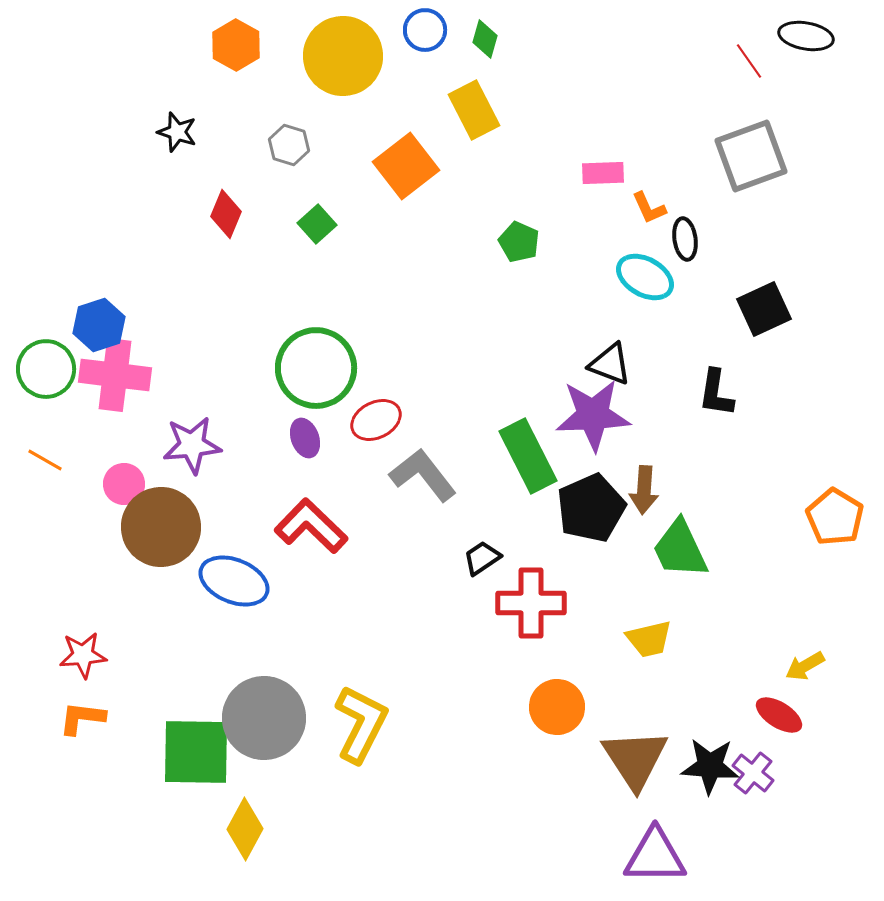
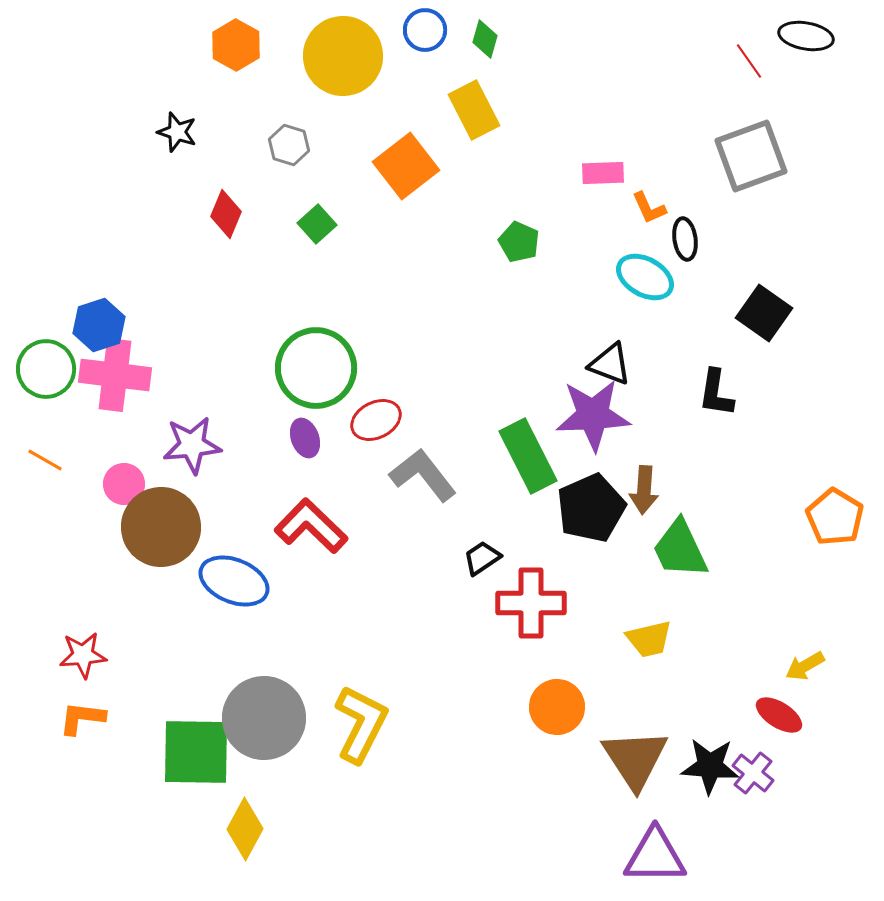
black square at (764, 309): moved 4 px down; rotated 30 degrees counterclockwise
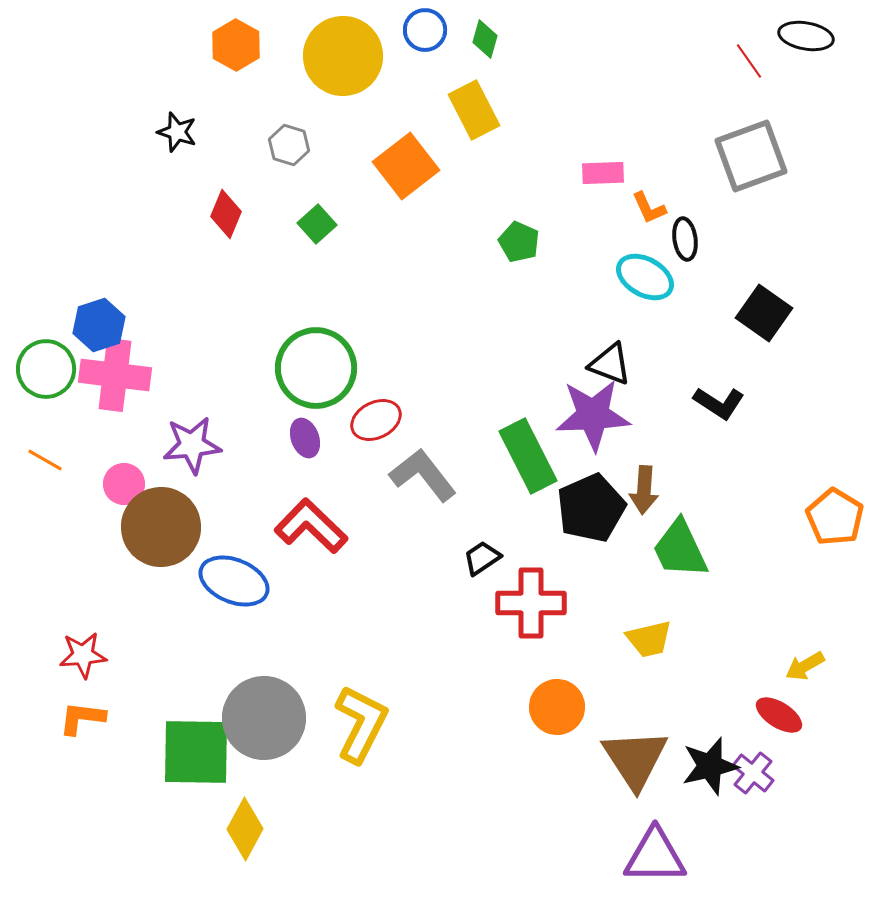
black L-shape at (716, 393): moved 3 px right, 10 px down; rotated 66 degrees counterclockwise
black star at (710, 766): rotated 18 degrees counterclockwise
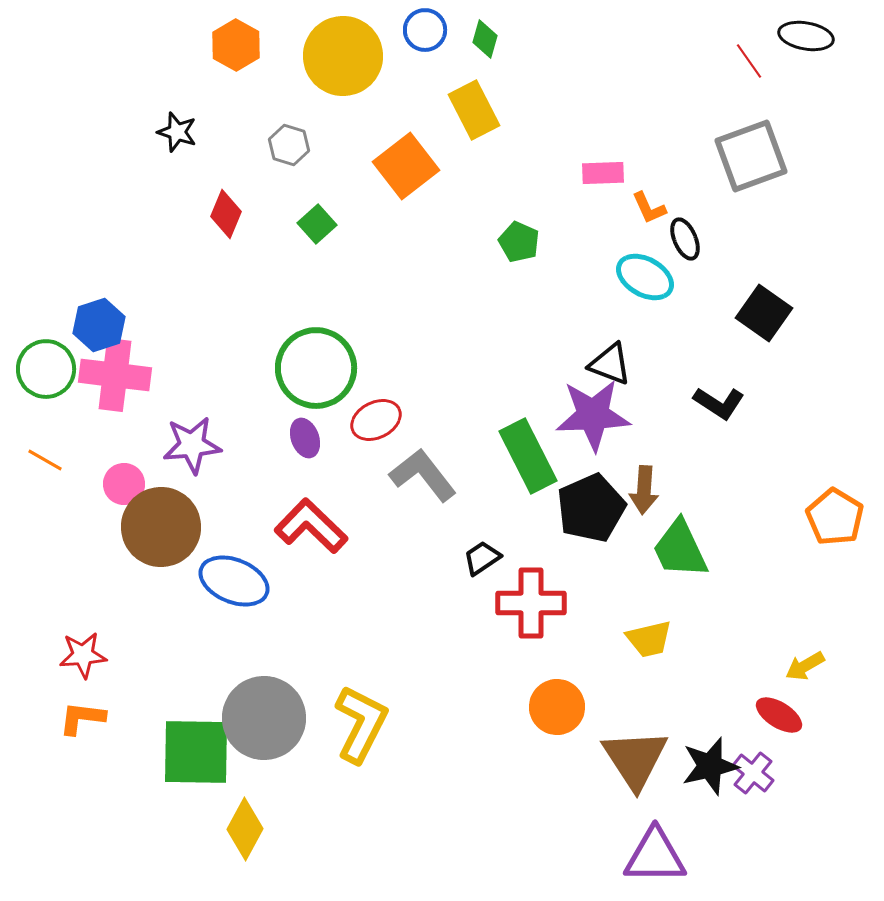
black ellipse at (685, 239): rotated 15 degrees counterclockwise
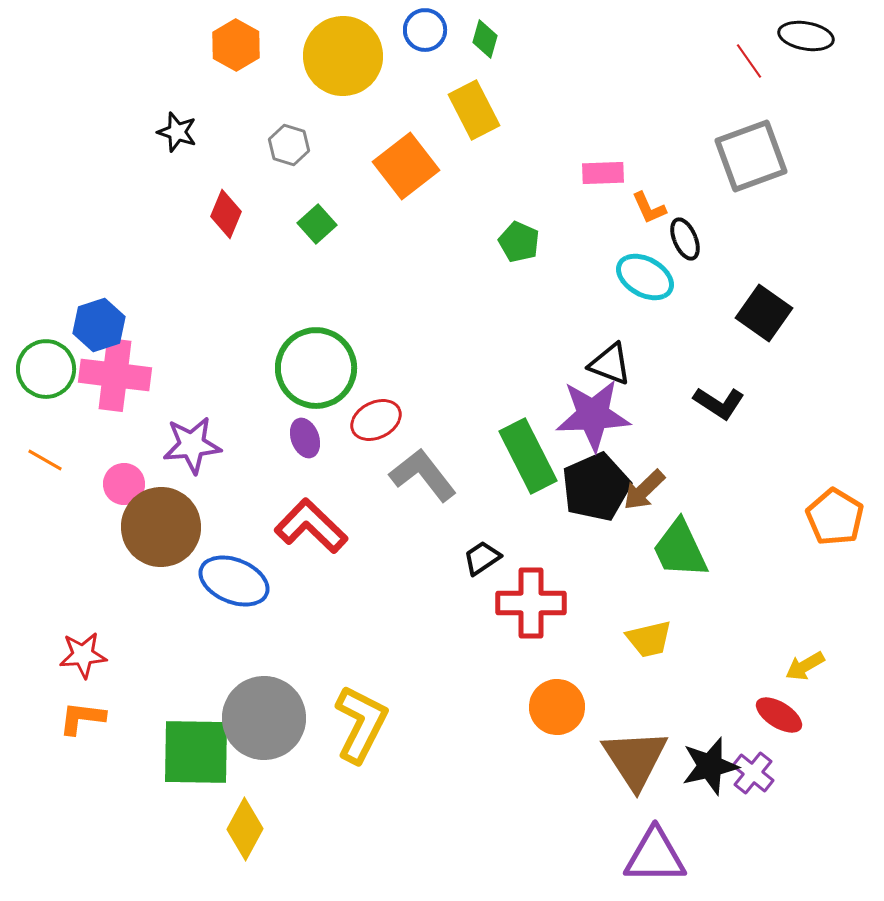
brown arrow at (644, 490): rotated 42 degrees clockwise
black pentagon at (591, 508): moved 5 px right, 21 px up
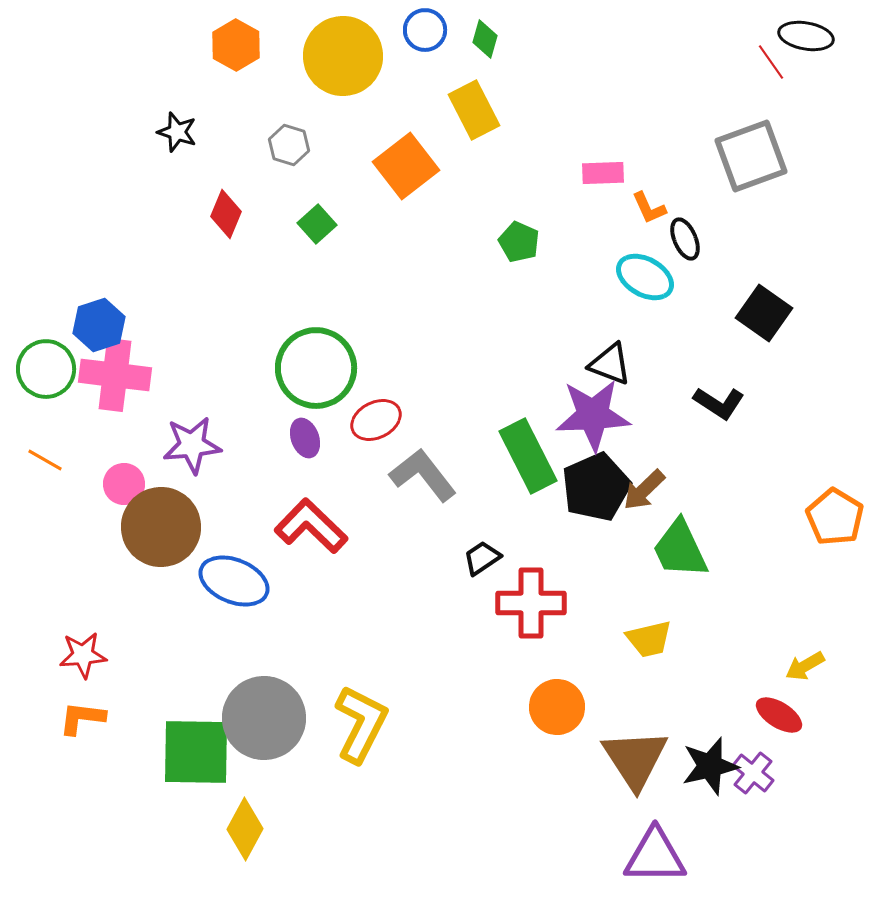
red line at (749, 61): moved 22 px right, 1 px down
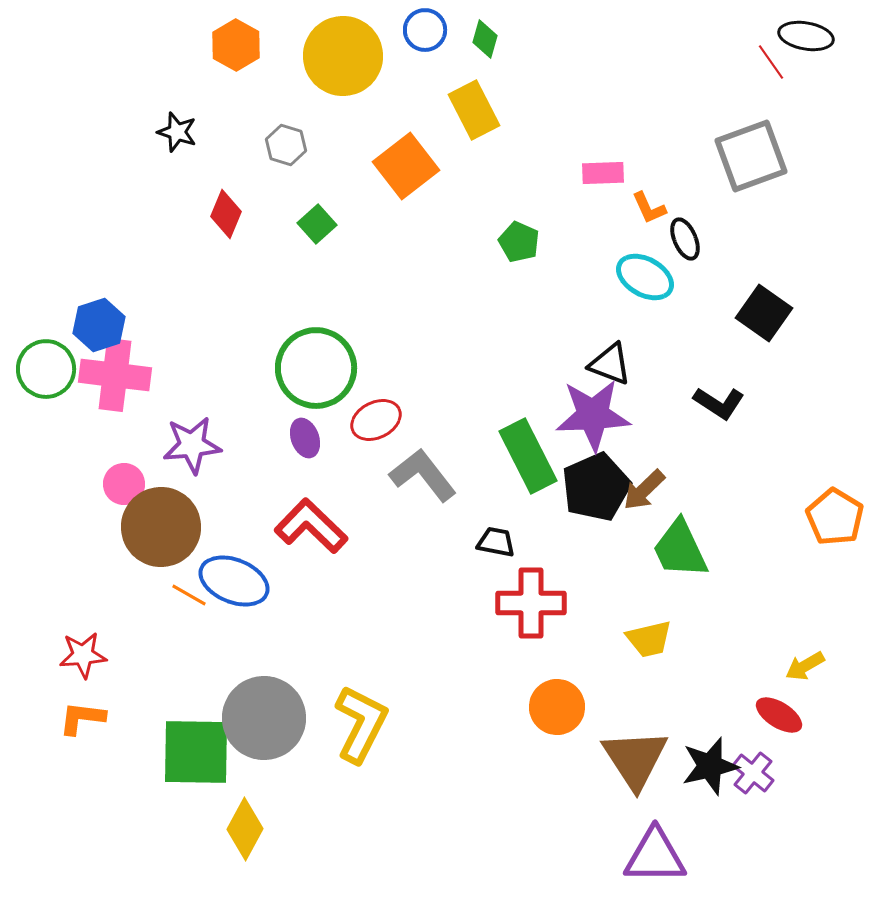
gray hexagon at (289, 145): moved 3 px left
orange line at (45, 460): moved 144 px right, 135 px down
black trapezoid at (482, 558): moved 14 px right, 16 px up; rotated 45 degrees clockwise
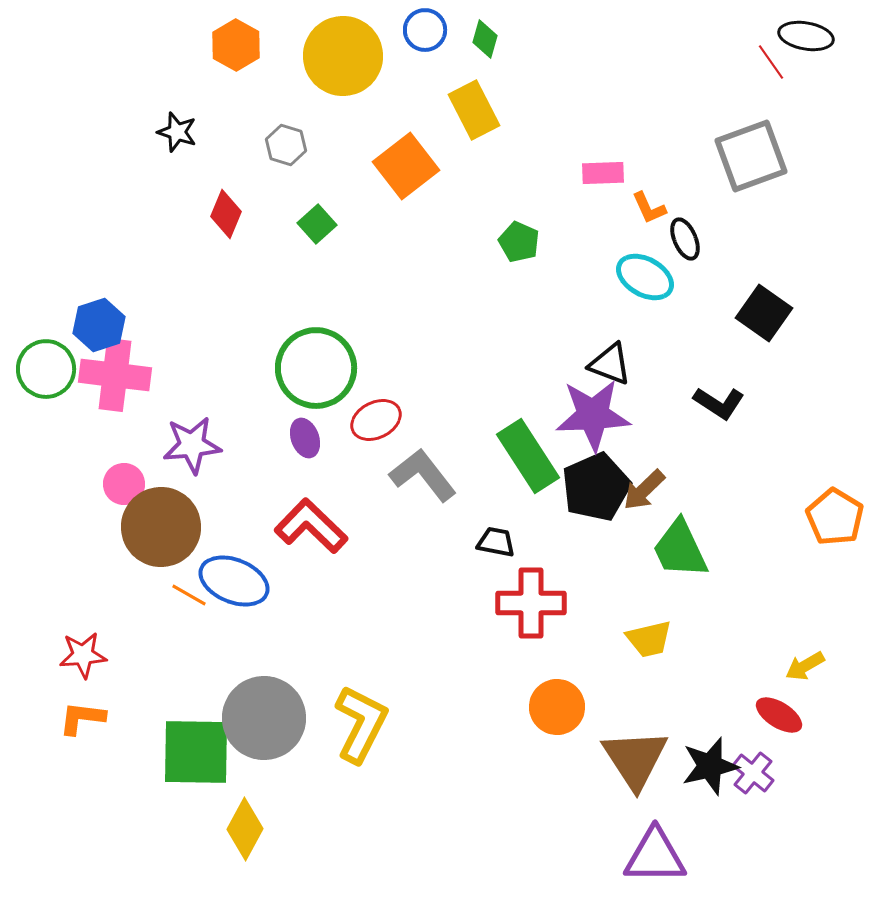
green rectangle at (528, 456): rotated 6 degrees counterclockwise
